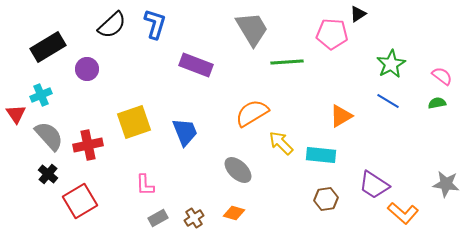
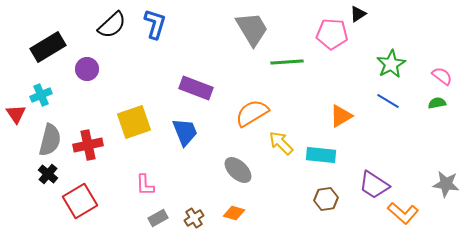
purple rectangle: moved 23 px down
gray semicircle: moved 1 px right, 4 px down; rotated 56 degrees clockwise
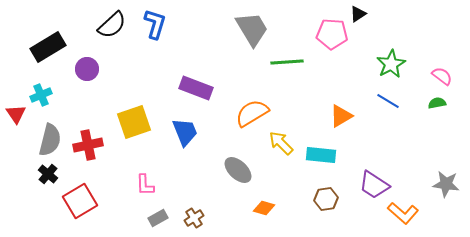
orange diamond: moved 30 px right, 5 px up
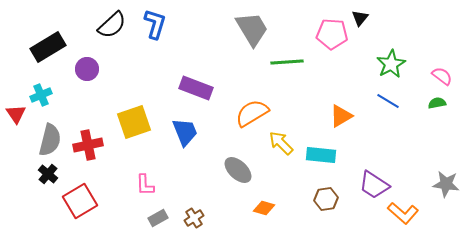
black triangle: moved 2 px right, 4 px down; rotated 18 degrees counterclockwise
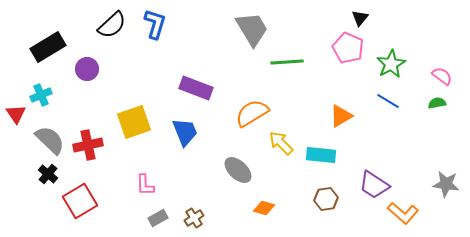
pink pentagon: moved 16 px right, 14 px down; rotated 20 degrees clockwise
gray semicircle: rotated 60 degrees counterclockwise
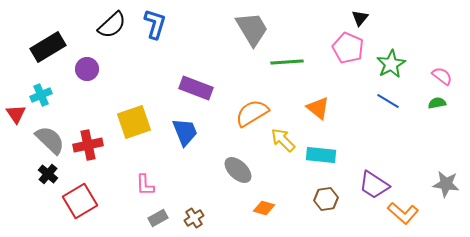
orange triangle: moved 23 px left, 8 px up; rotated 50 degrees counterclockwise
yellow arrow: moved 2 px right, 3 px up
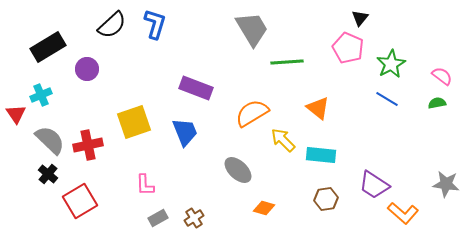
blue line: moved 1 px left, 2 px up
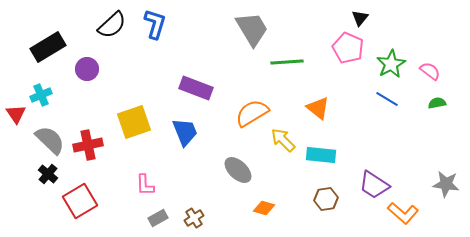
pink semicircle: moved 12 px left, 5 px up
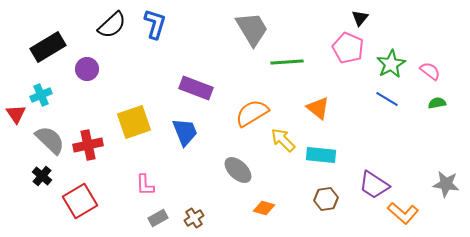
black cross: moved 6 px left, 2 px down
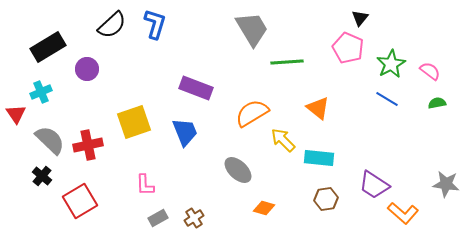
cyan cross: moved 3 px up
cyan rectangle: moved 2 px left, 3 px down
